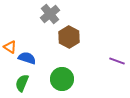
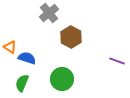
gray cross: moved 1 px left, 1 px up
brown hexagon: moved 2 px right
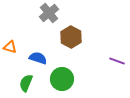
orange triangle: rotated 16 degrees counterclockwise
blue semicircle: moved 11 px right
green semicircle: moved 4 px right
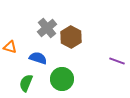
gray cross: moved 2 px left, 15 px down
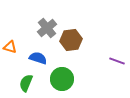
brown hexagon: moved 3 px down; rotated 25 degrees clockwise
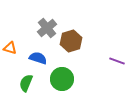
brown hexagon: moved 1 px down; rotated 10 degrees counterclockwise
orange triangle: moved 1 px down
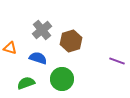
gray cross: moved 5 px left, 2 px down
green semicircle: rotated 48 degrees clockwise
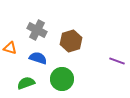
gray cross: moved 5 px left; rotated 24 degrees counterclockwise
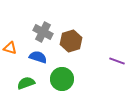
gray cross: moved 6 px right, 2 px down
blue semicircle: moved 1 px up
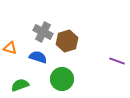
brown hexagon: moved 4 px left
green semicircle: moved 6 px left, 2 px down
